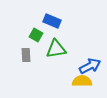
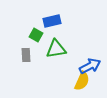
blue rectangle: rotated 36 degrees counterclockwise
yellow semicircle: rotated 114 degrees clockwise
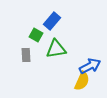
blue rectangle: rotated 36 degrees counterclockwise
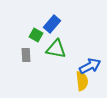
blue rectangle: moved 3 px down
green triangle: rotated 20 degrees clockwise
yellow semicircle: rotated 30 degrees counterclockwise
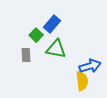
green square: rotated 16 degrees clockwise
blue arrow: rotated 10 degrees clockwise
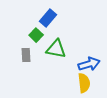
blue rectangle: moved 4 px left, 6 px up
blue arrow: moved 1 px left, 2 px up
yellow semicircle: moved 2 px right, 2 px down
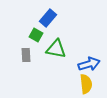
green square: rotated 16 degrees counterclockwise
yellow semicircle: moved 2 px right, 1 px down
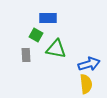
blue rectangle: rotated 48 degrees clockwise
